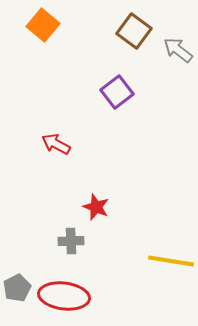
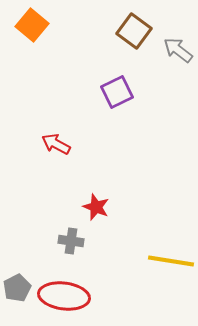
orange square: moved 11 px left
purple square: rotated 12 degrees clockwise
gray cross: rotated 10 degrees clockwise
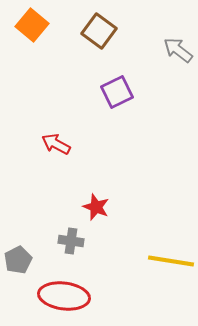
brown square: moved 35 px left
gray pentagon: moved 1 px right, 28 px up
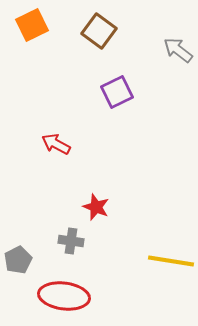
orange square: rotated 24 degrees clockwise
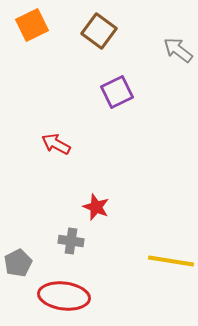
gray pentagon: moved 3 px down
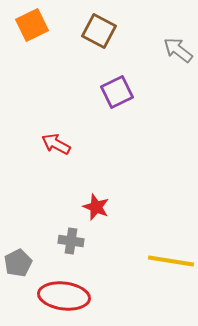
brown square: rotated 8 degrees counterclockwise
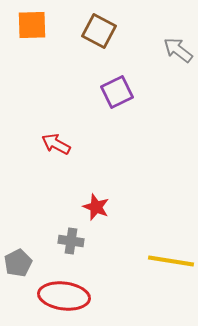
orange square: rotated 24 degrees clockwise
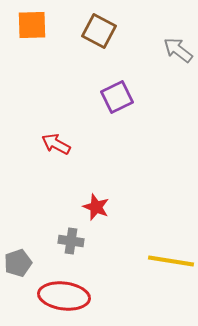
purple square: moved 5 px down
gray pentagon: rotated 8 degrees clockwise
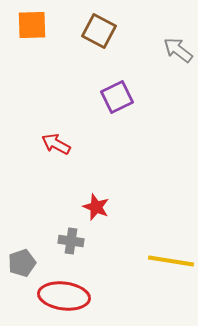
gray pentagon: moved 4 px right
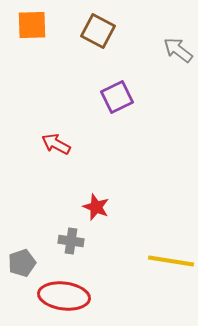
brown square: moved 1 px left
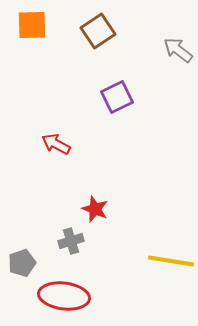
brown square: rotated 28 degrees clockwise
red star: moved 1 px left, 2 px down
gray cross: rotated 25 degrees counterclockwise
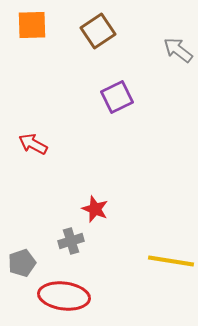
red arrow: moved 23 px left
